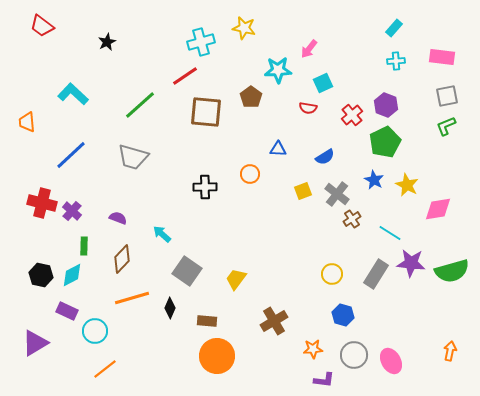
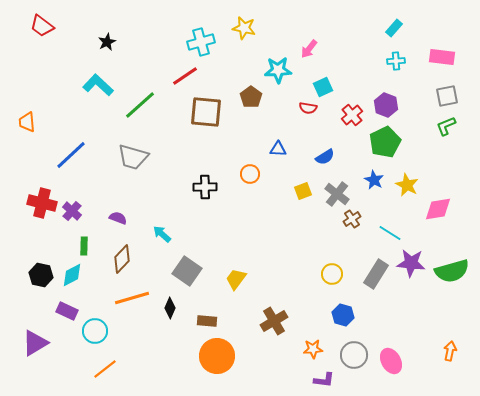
cyan square at (323, 83): moved 4 px down
cyan L-shape at (73, 94): moved 25 px right, 9 px up
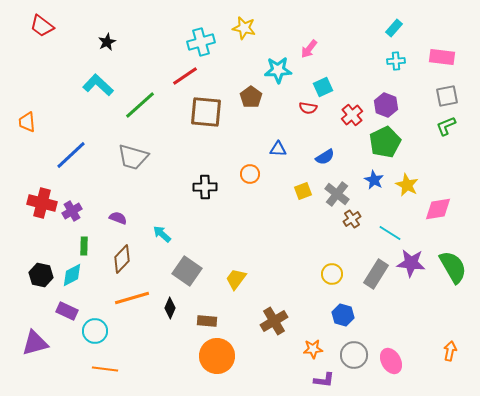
purple cross at (72, 211): rotated 18 degrees clockwise
green semicircle at (452, 271): moved 1 px right, 4 px up; rotated 104 degrees counterclockwise
purple triangle at (35, 343): rotated 16 degrees clockwise
orange line at (105, 369): rotated 45 degrees clockwise
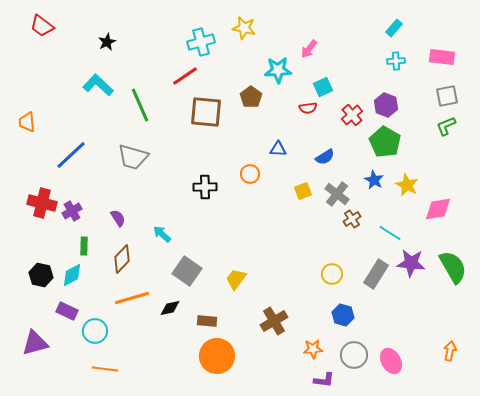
green line at (140, 105): rotated 72 degrees counterclockwise
red semicircle at (308, 108): rotated 18 degrees counterclockwise
green pentagon at (385, 142): rotated 16 degrees counterclockwise
purple semicircle at (118, 218): rotated 36 degrees clockwise
black diamond at (170, 308): rotated 55 degrees clockwise
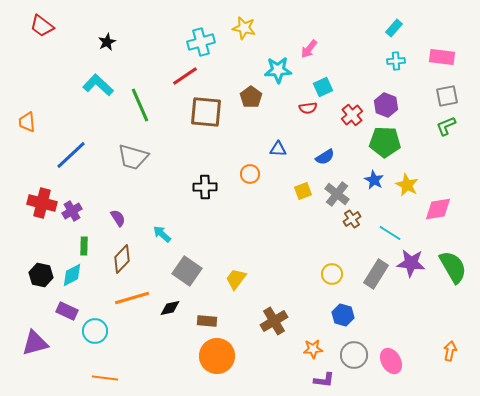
green pentagon at (385, 142): rotated 28 degrees counterclockwise
orange line at (105, 369): moved 9 px down
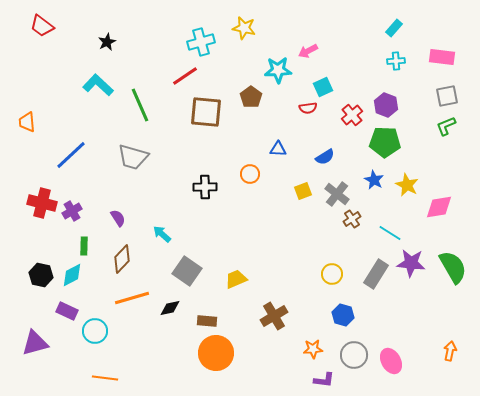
pink arrow at (309, 49): moved 1 px left, 2 px down; rotated 24 degrees clockwise
pink diamond at (438, 209): moved 1 px right, 2 px up
yellow trapezoid at (236, 279): rotated 30 degrees clockwise
brown cross at (274, 321): moved 5 px up
orange circle at (217, 356): moved 1 px left, 3 px up
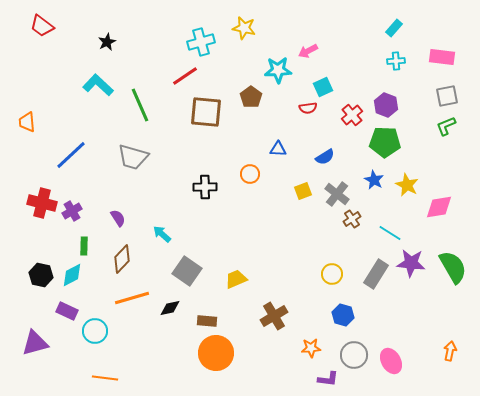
orange star at (313, 349): moved 2 px left, 1 px up
purple L-shape at (324, 380): moved 4 px right, 1 px up
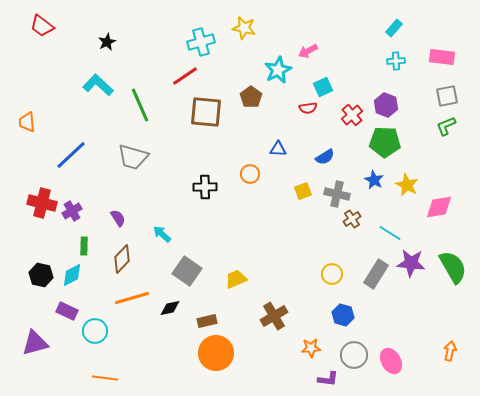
cyan star at (278, 70): rotated 24 degrees counterclockwise
gray cross at (337, 194): rotated 25 degrees counterclockwise
brown rectangle at (207, 321): rotated 18 degrees counterclockwise
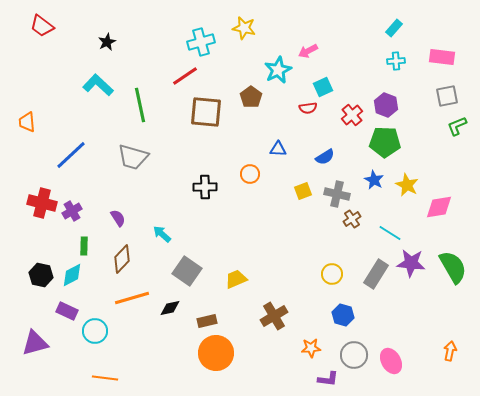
green line at (140, 105): rotated 12 degrees clockwise
green L-shape at (446, 126): moved 11 px right
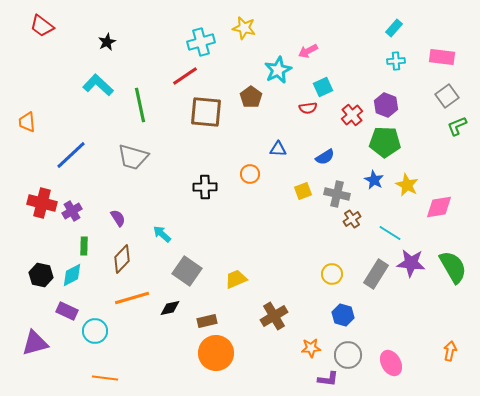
gray square at (447, 96): rotated 25 degrees counterclockwise
gray circle at (354, 355): moved 6 px left
pink ellipse at (391, 361): moved 2 px down
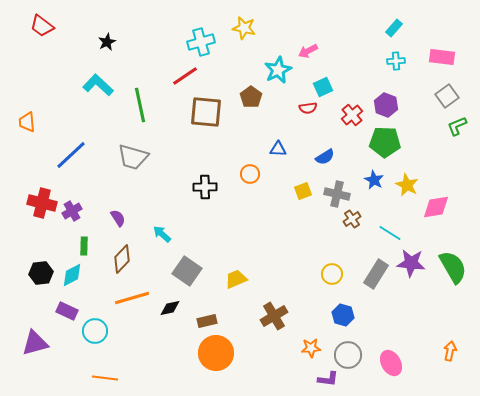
pink diamond at (439, 207): moved 3 px left
black hexagon at (41, 275): moved 2 px up; rotated 20 degrees counterclockwise
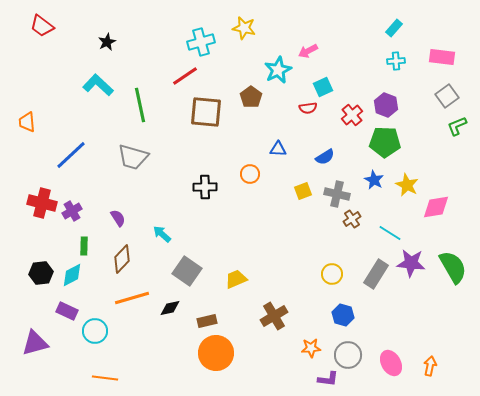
orange arrow at (450, 351): moved 20 px left, 15 px down
